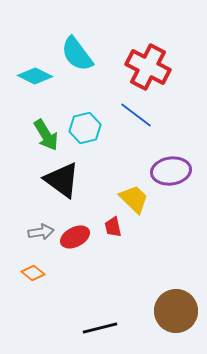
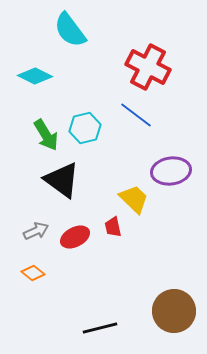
cyan semicircle: moved 7 px left, 24 px up
gray arrow: moved 5 px left, 1 px up; rotated 15 degrees counterclockwise
brown circle: moved 2 px left
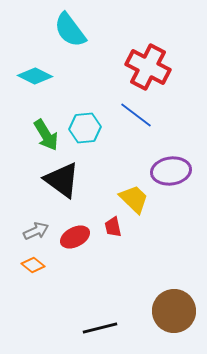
cyan hexagon: rotated 8 degrees clockwise
orange diamond: moved 8 px up
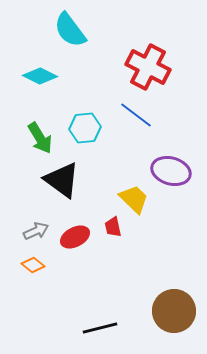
cyan diamond: moved 5 px right
green arrow: moved 6 px left, 3 px down
purple ellipse: rotated 24 degrees clockwise
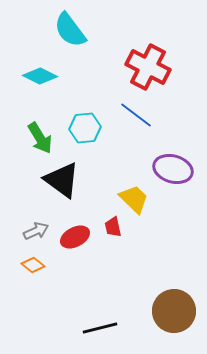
purple ellipse: moved 2 px right, 2 px up
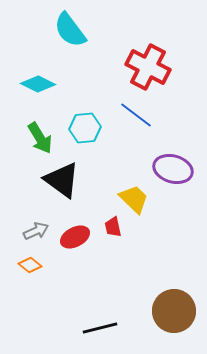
cyan diamond: moved 2 px left, 8 px down
orange diamond: moved 3 px left
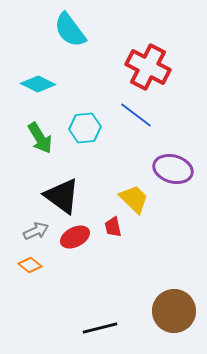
black triangle: moved 16 px down
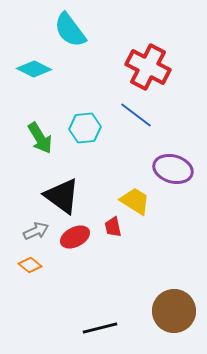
cyan diamond: moved 4 px left, 15 px up
yellow trapezoid: moved 1 px right, 2 px down; rotated 12 degrees counterclockwise
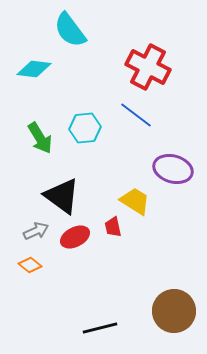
cyan diamond: rotated 20 degrees counterclockwise
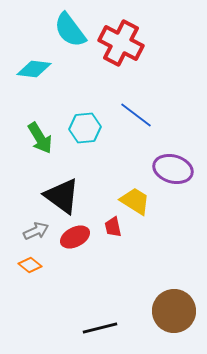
red cross: moved 27 px left, 24 px up
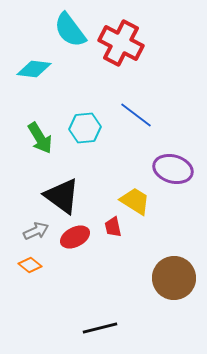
brown circle: moved 33 px up
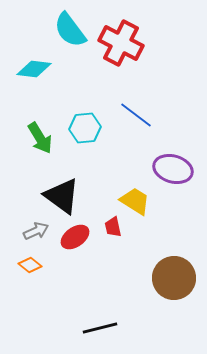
red ellipse: rotated 8 degrees counterclockwise
